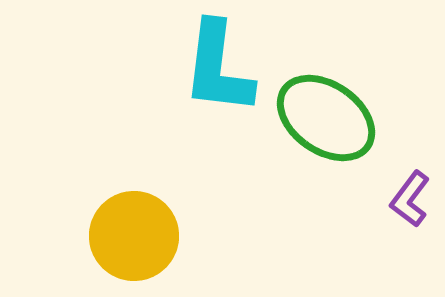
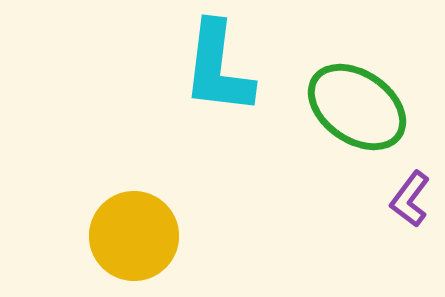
green ellipse: moved 31 px right, 11 px up
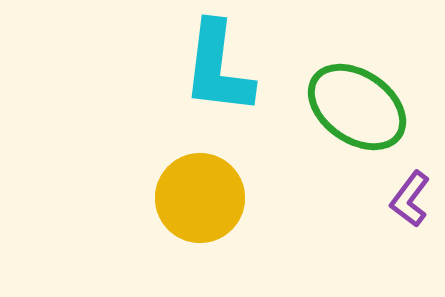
yellow circle: moved 66 px right, 38 px up
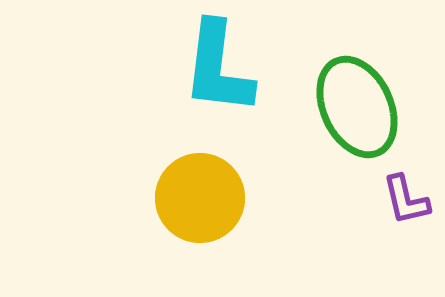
green ellipse: rotated 30 degrees clockwise
purple L-shape: moved 4 px left, 1 px down; rotated 50 degrees counterclockwise
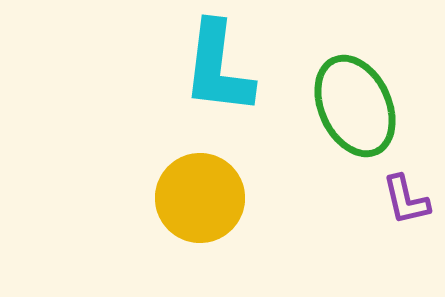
green ellipse: moved 2 px left, 1 px up
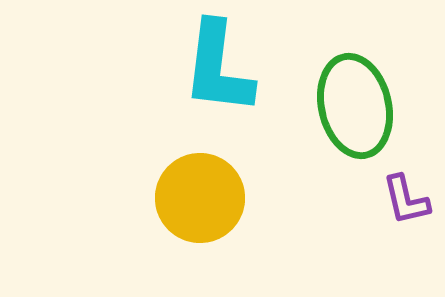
green ellipse: rotated 12 degrees clockwise
